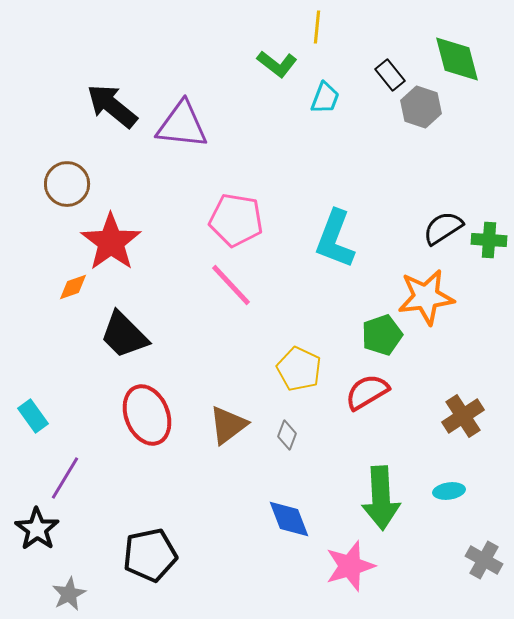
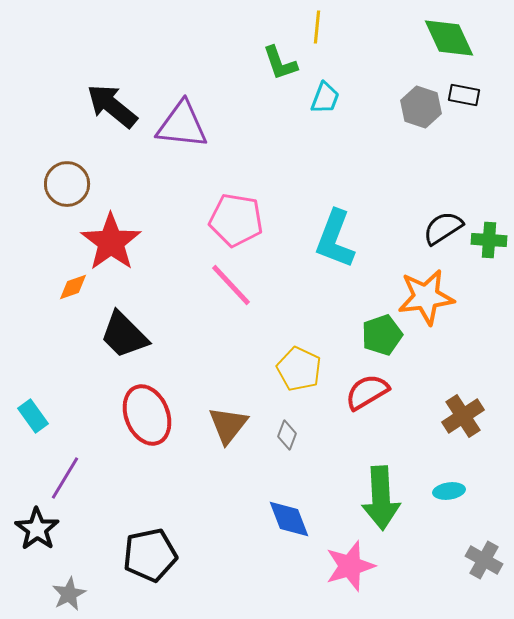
green diamond: moved 8 px left, 21 px up; rotated 10 degrees counterclockwise
green L-shape: moved 3 px right, 1 px up; rotated 33 degrees clockwise
black rectangle: moved 74 px right, 20 px down; rotated 40 degrees counterclockwise
brown triangle: rotated 15 degrees counterclockwise
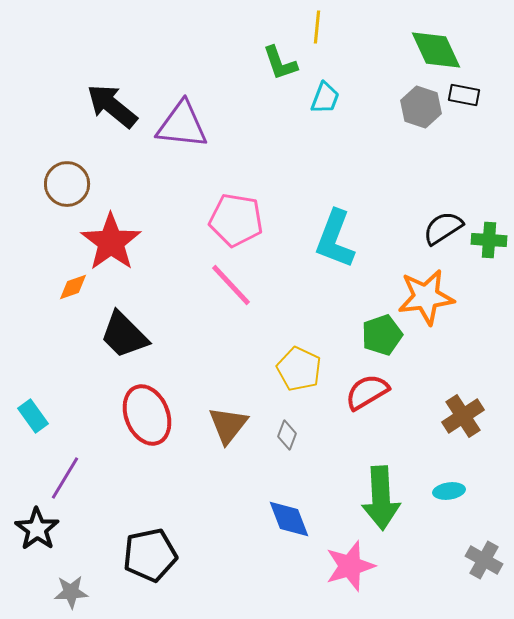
green diamond: moved 13 px left, 12 px down
gray star: moved 2 px right, 2 px up; rotated 24 degrees clockwise
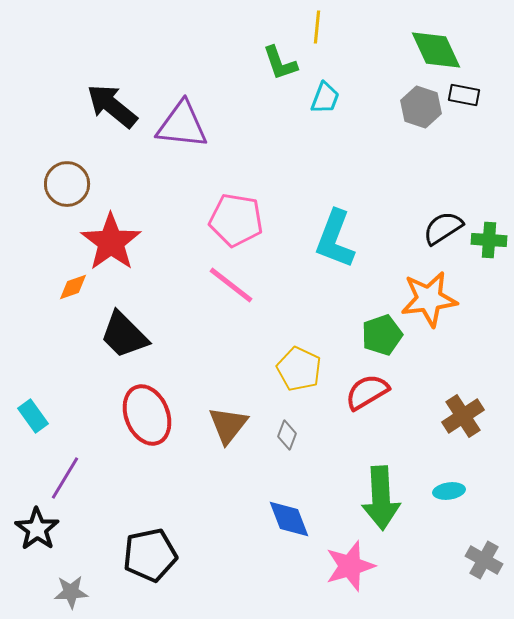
pink line: rotated 9 degrees counterclockwise
orange star: moved 3 px right, 2 px down
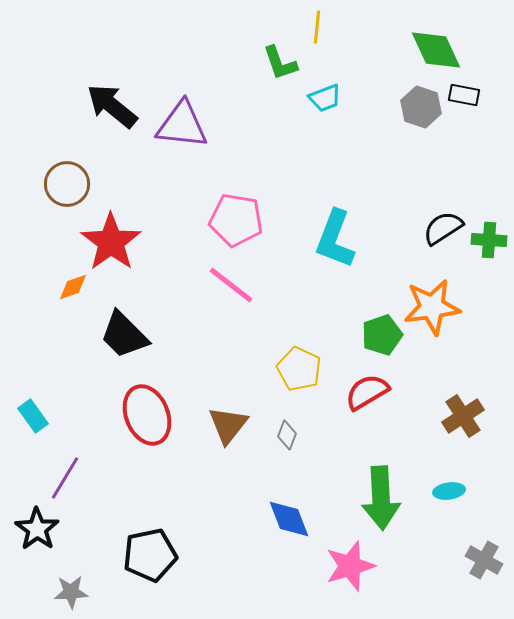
cyan trapezoid: rotated 48 degrees clockwise
orange star: moved 3 px right, 8 px down
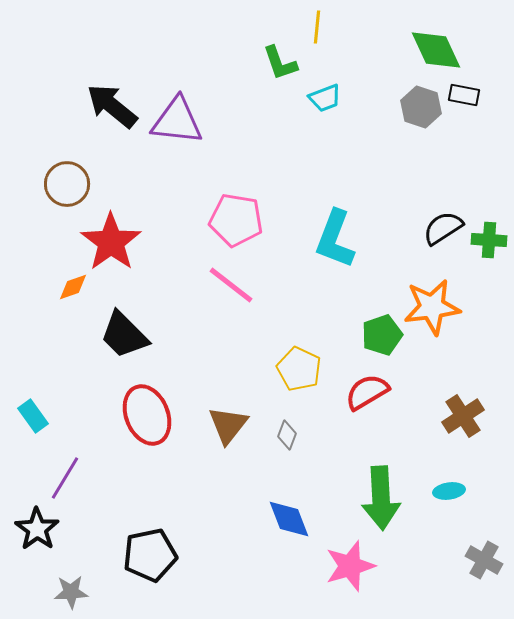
purple triangle: moved 5 px left, 4 px up
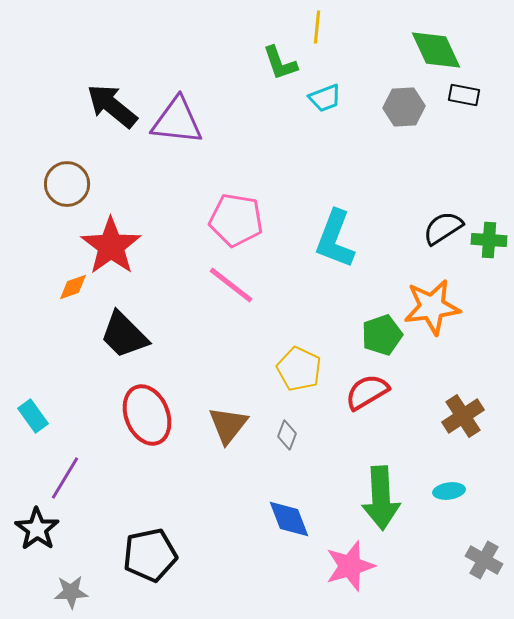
gray hexagon: moved 17 px left; rotated 21 degrees counterclockwise
red star: moved 4 px down
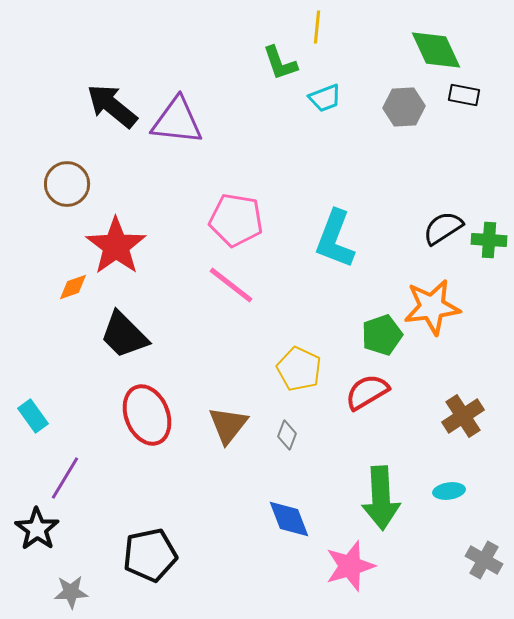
red star: moved 5 px right
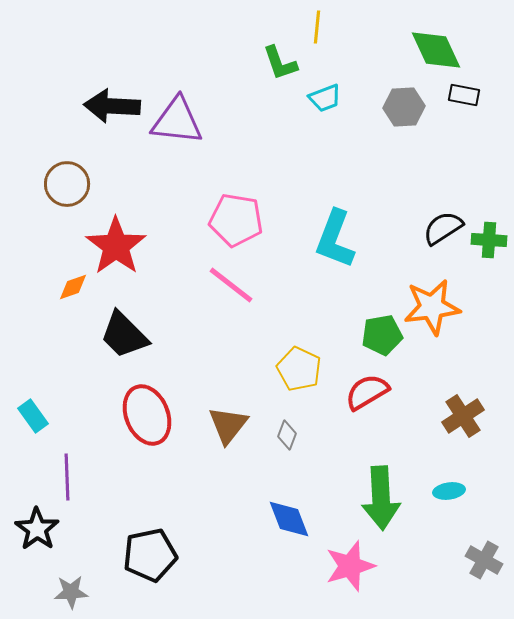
black arrow: rotated 36 degrees counterclockwise
green pentagon: rotated 9 degrees clockwise
purple line: moved 2 px right, 1 px up; rotated 33 degrees counterclockwise
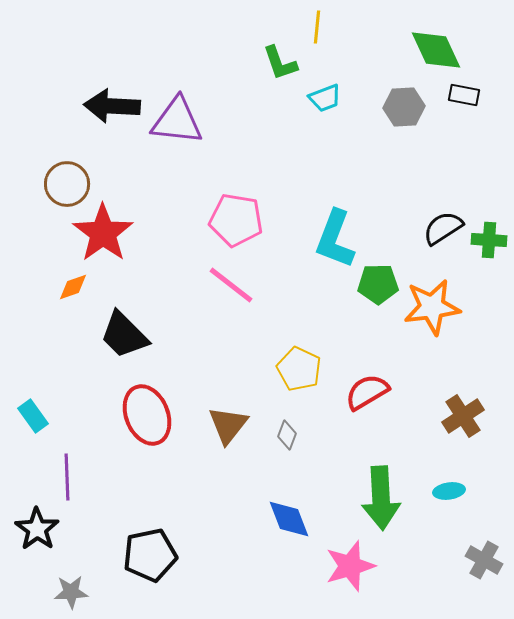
red star: moved 13 px left, 13 px up
green pentagon: moved 4 px left, 51 px up; rotated 9 degrees clockwise
